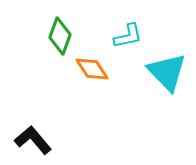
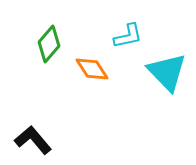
green diamond: moved 11 px left, 8 px down; rotated 21 degrees clockwise
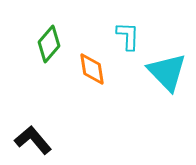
cyan L-shape: rotated 76 degrees counterclockwise
orange diamond: rotated 24 degrees clockwise
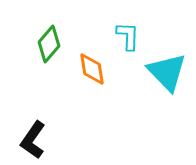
black L-shape: rotated 105 degrees counterclockwise
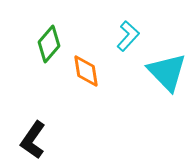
cyan L-shape: rotated 40 degrees clockwise
orange diamond: moved 6 px left, 2 px down
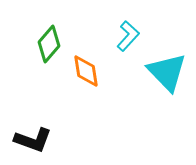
black L-shape: rotated 105 degrees counterclockwise
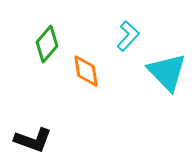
green diamond: moved 2 px left
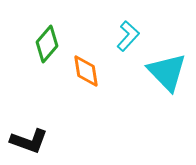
black L-shape: moved 4 px left, 1 px down
